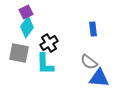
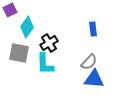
purple square: moved 16 px left, 2 px up
gray semicircle: rotated 84 degrees counterclockwise
blue triangle: moved 5 px left, 1 px down
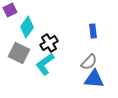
blue rectangle: moved 2 px down
gray square: rotated 15 degrees clockwise
cyan L-shape: rotated 55 degrees clockwise
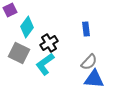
blue rectangle: moved 7 px left, 2 px up
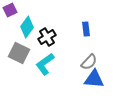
black cross: moved 2 px left, 6 px up
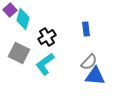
purple square: rotated 16 degrees counterclockwise
cyan diamond: moved 4 px left, 8 px up; rotated 20 degrees counterclockwise
blue triangle: moved 1 px right, 3 px up
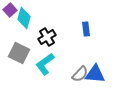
cyan diamond: moved 1 px right, 1 px up
gray semicircle: moved 9 px left, 12 px down
blue triangle: moved 2 px up
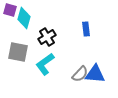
purple square: rotated 32 degrees counterclockwise
gray square: moved 1 px left, 1 px up; rotated 15 degrees counterclockwise
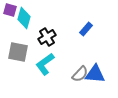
blue rectangle: rotated 48 degrees clockwise
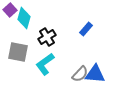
purple square: rotated 32 degrees clockwise
